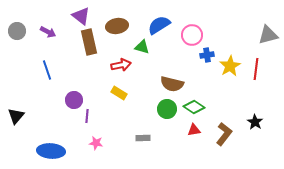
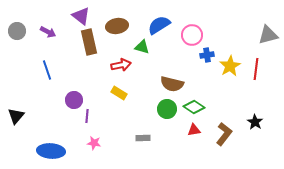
pink star: moved 2 px left
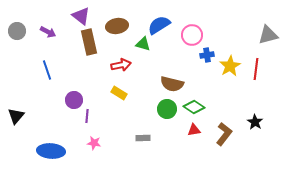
green triangle: moved 1 px right, 3 px up
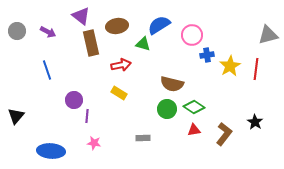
brown rectangle: moved 2 px right, 1 px down
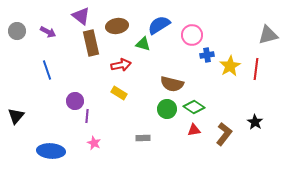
purple circle: moved 1 px right, 1 px down
pink star: rotated 16 degrees clockwise
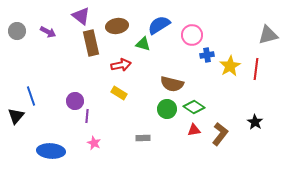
blue line: moved 16 px left, 26 px down
brown L-shape: moved 4 px left
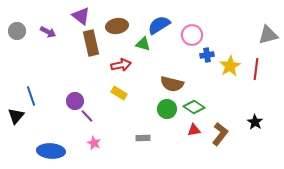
purple line: rotated 48 degrees counterclockwise
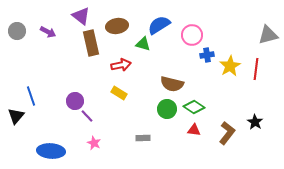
red triangle: rotated 16 degrees clockwise
brown L-shape: moved 7 px right, 1 px up
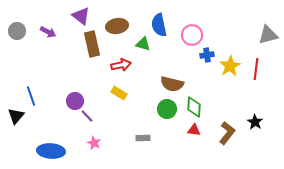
blue semicircle: rotated 70 degrees counterclockwise
brown rectangle: moved 1 px right, 1 px down
green diamond: rotated 60 degrees clockwise
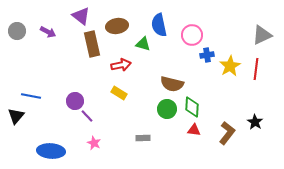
gray triangle: moved 6 px left; rotated 10 degrees counterclockwise
blue line: rotated 60 degrees counterclockwise
green diamond: moved 2 px left
